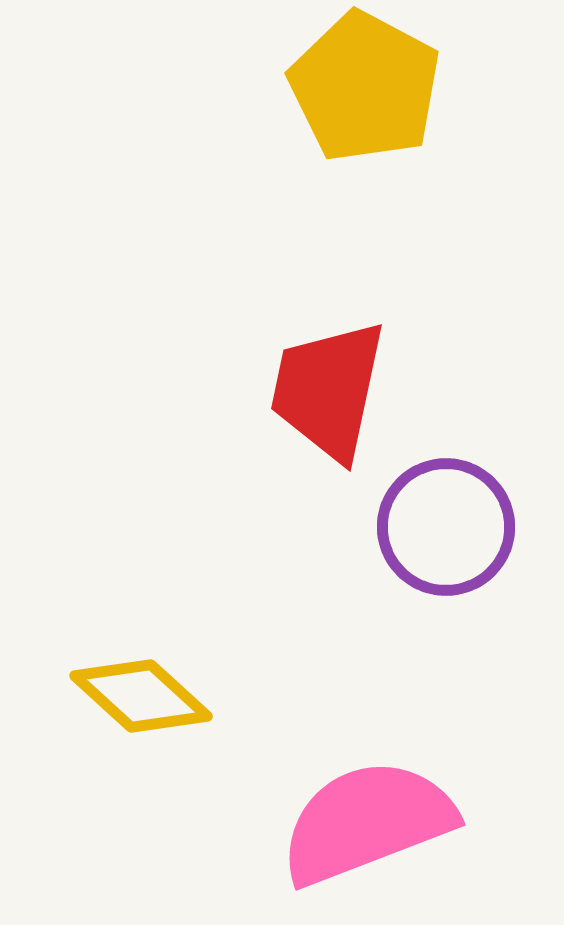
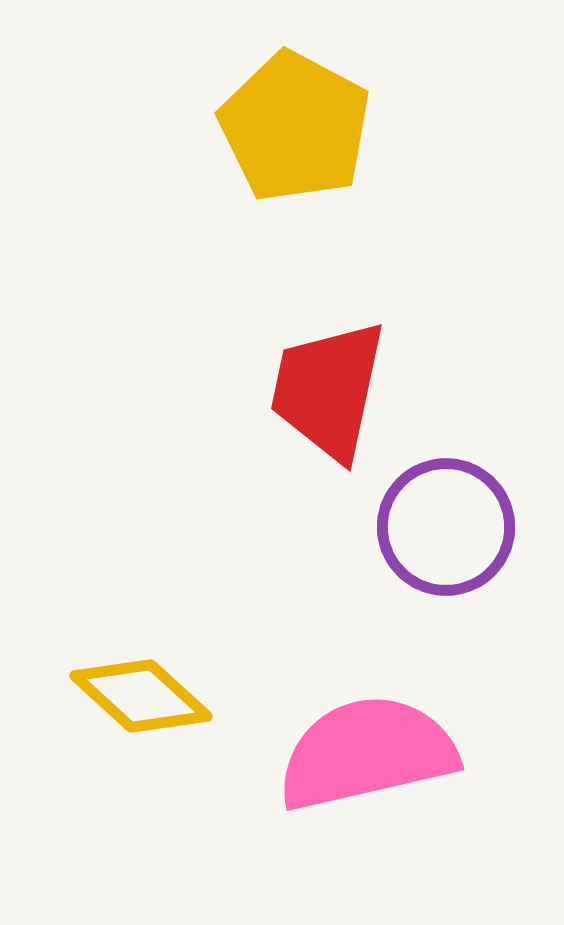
yellow pentagon: moved 70 px left, 40 px down
pink semicircle: moved 69 px up; rotated 8 degrees clockwise
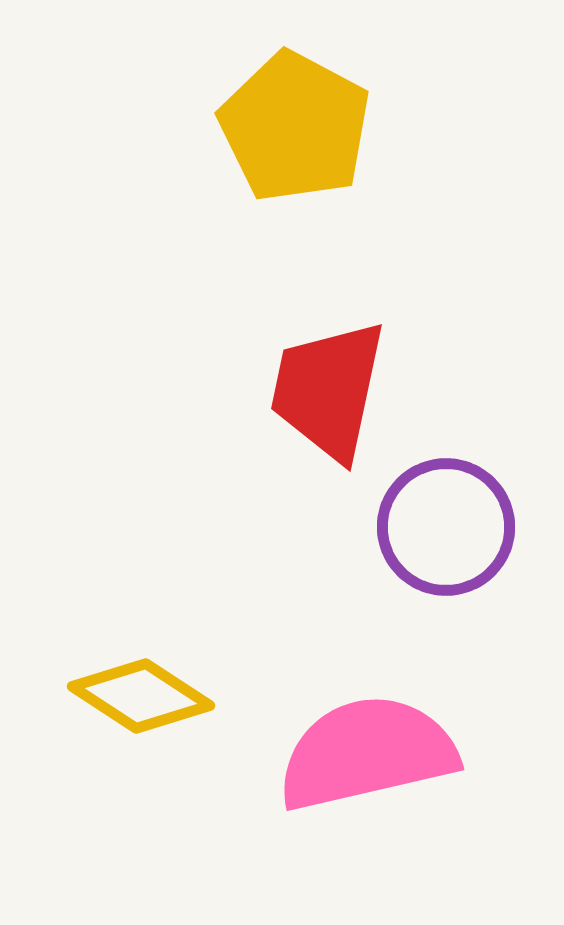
yellow diamond: rotated 9 degrees counterclockwise
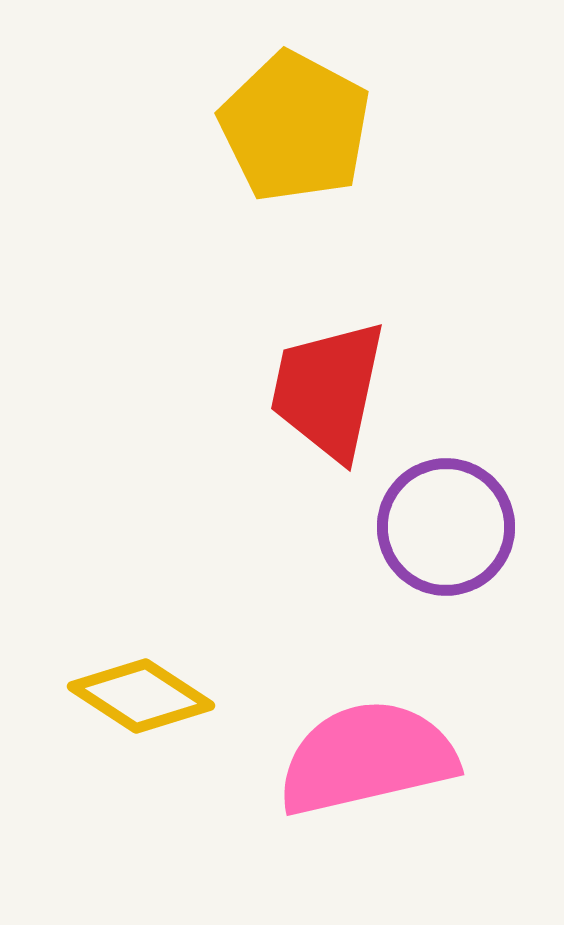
pink semicircle: moved 5 px down
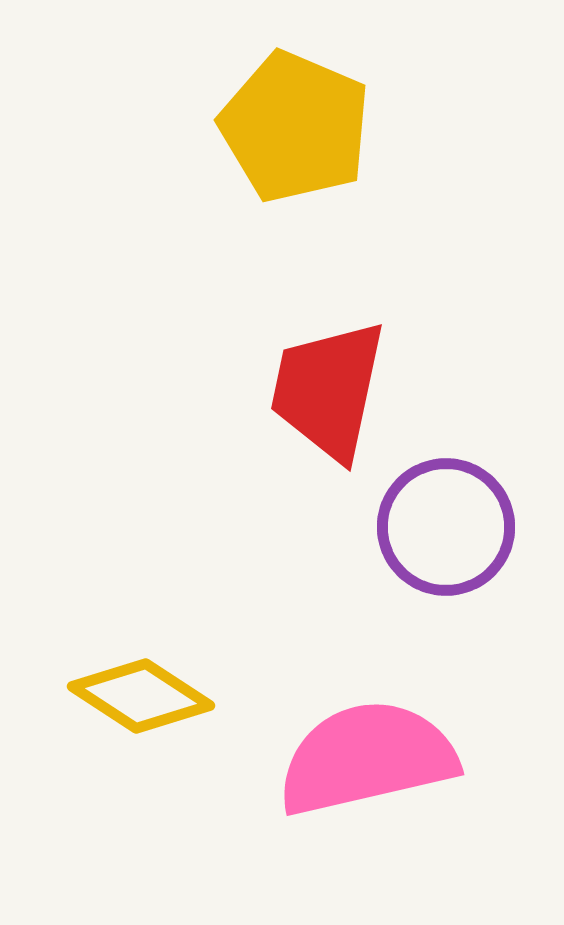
yellow pentagon: rotated 5 degrees counterclockwise
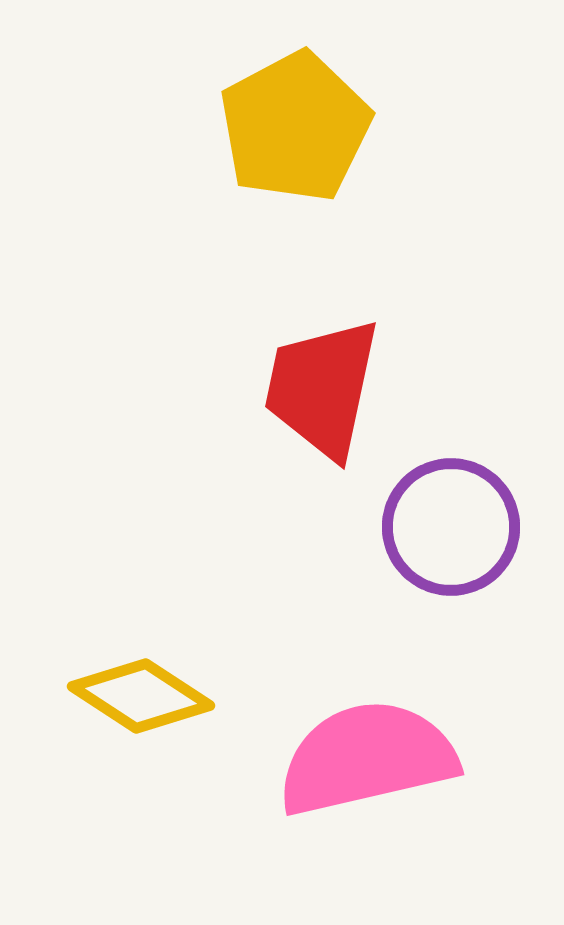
yellow pentagon: rotated 21 degrees clockwise
red trapezoid: moved 6 px left, 2 px up
purple circle: moved 5 px right
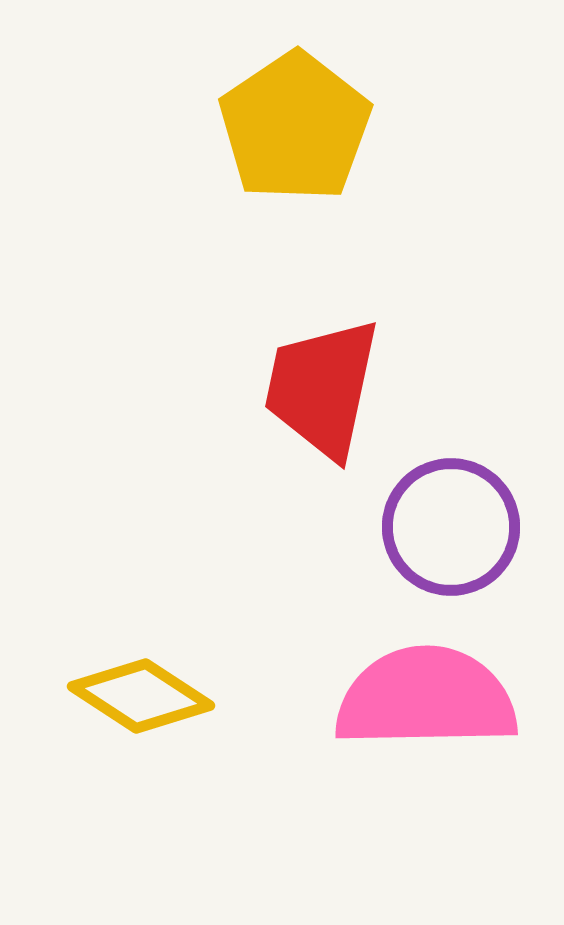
yellow pentagon: rotated 6 degrees counterclockwise
pink semicircle: moved 59 px right, 60 px up; rotated 12 degrees clockwise
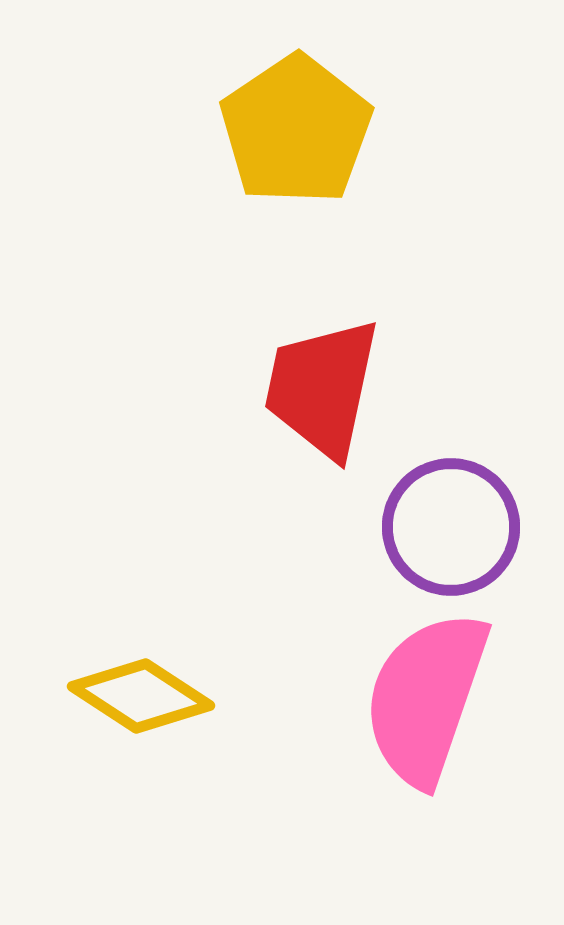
yellow pentagon: moved 1 px right, 3 px down
pink semicircle: rotated 70 degrees counterclockwise
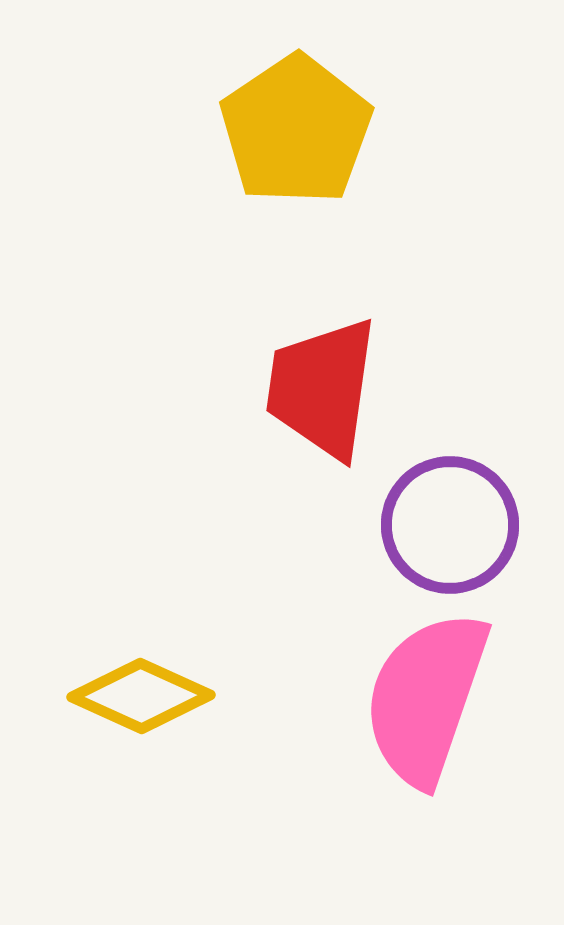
red trapezoid: rotated 4 degrees counterclockwise
purple circle: moved 1 px left, 2 px up
yellow diamond: rotated 9 degrees counterclockwise
